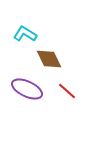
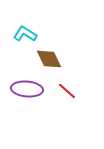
purple ellipse: rotated 20 degrees counterclockwise
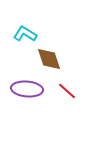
brown diamond: rotated 8 degrees clockwise
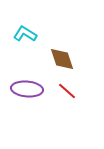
brown diamond: moved 13 px right
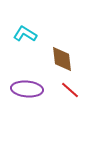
brown diamond: rotated 12 degrees clockwise
red line: moved 3 px right, 1 px up
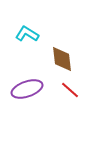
cyan L-shape: moved 2 px right
purple ellipse: rotated 24 degrees counterclockwise
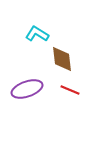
cyan L-shape: moved 10 px right
red line: rotated 18 degrees counterclockwise
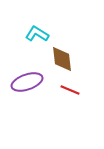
purple ellipse: moved 7 px up
